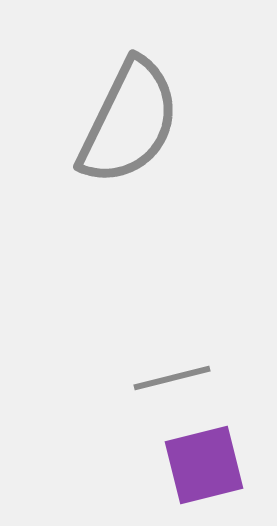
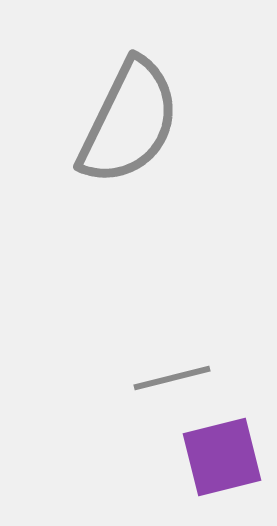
purple square: moved 18 px right, 8 px up
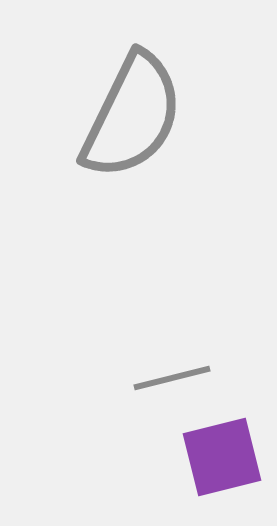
gray semicircle: moved 3 px right, 6 px up
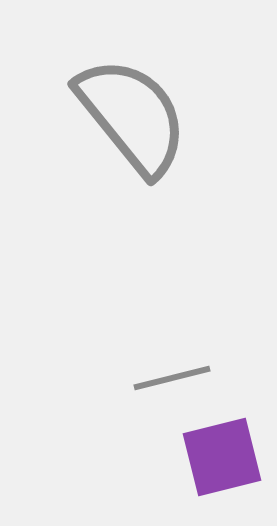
gray semicircle: rotated 65 degrees counterclockwise
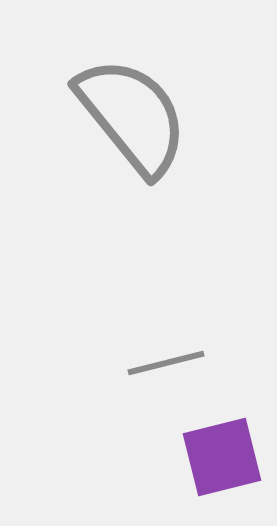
gray line: moved 6 px left, 15 px up
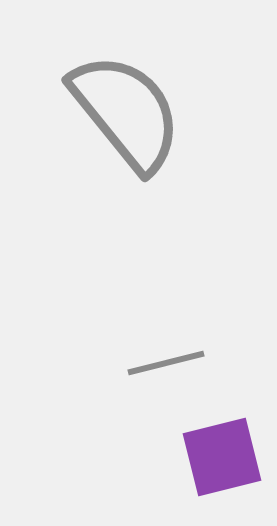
gray semicircle: moved 6 px left, 4 px up
